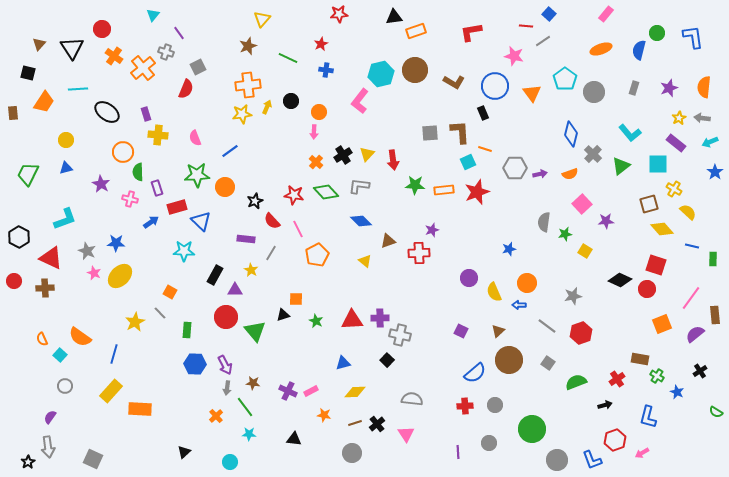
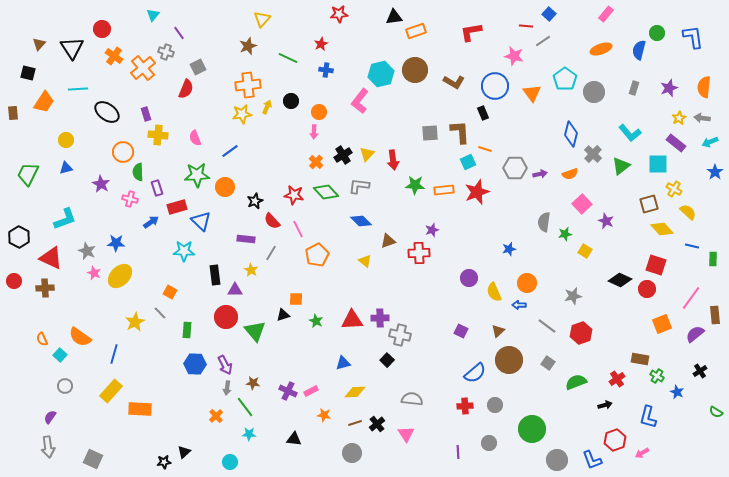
purple star at (606, 221): rotated 28 degrees clockwise
black rectangle at (215, 275): rotated 36 degrees counterclockwise
black star at (28, 462): moved 136 px right; rotated 24 degrees clockwise
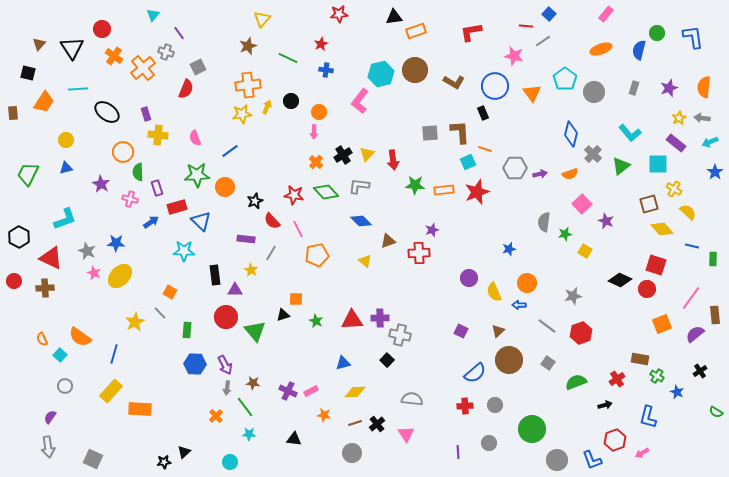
orange pentagon at (317, 255): rotated 15 degrees clockwise
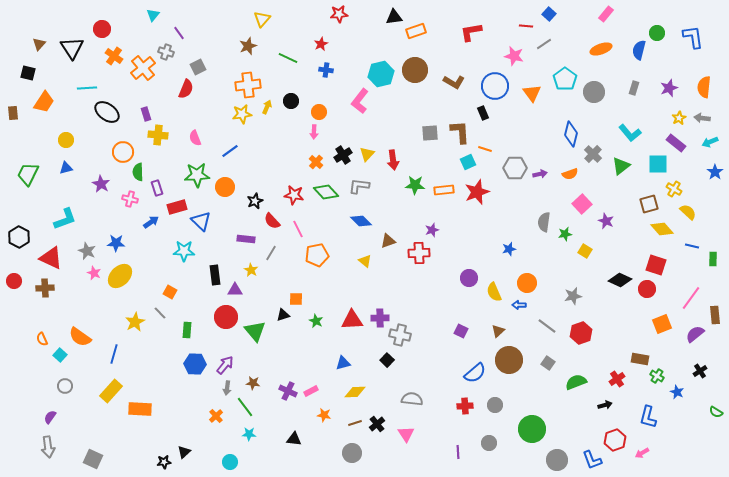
gray line at (543, 41): moved 1 px right, 3 px down
cyan line at (78, 89): moved 9 px right, 1 px up
purple arrow at (225, 365): rotated 114 degrees counterclockwise
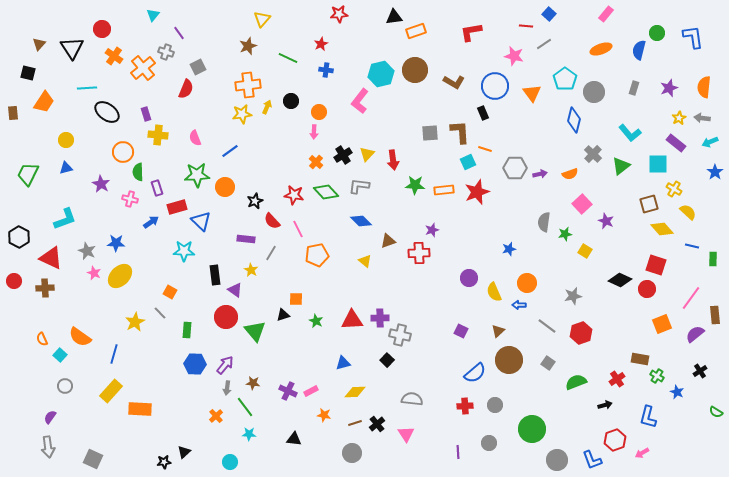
blue diamond at (571, 134): moved 3 px right, 14 px up
purple triangle at (235, 290): rotated 35 degrees clockwise
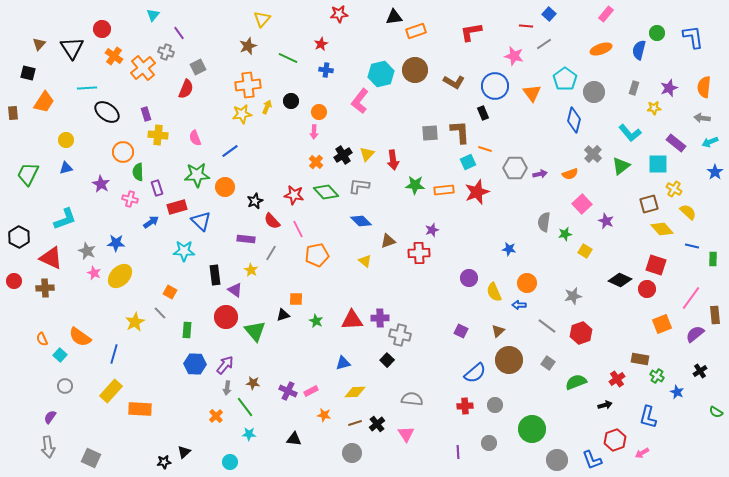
yellow star at (679, 118): moved 25 px left, 10 px up; rotated 24 degrees clockwise
blue star at (509, 249): rotated 24 degrees clockwise
gray square at (93, 459): moved 2 px left, 1 px up
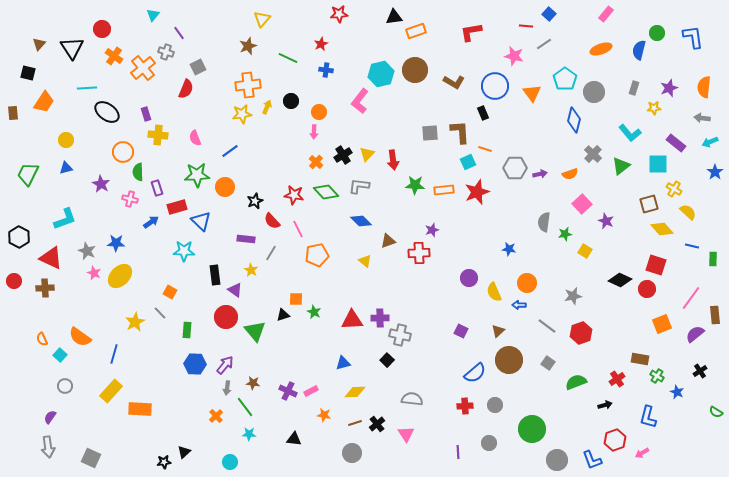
green star at (316, 321): moved 2 px left, 9 px up
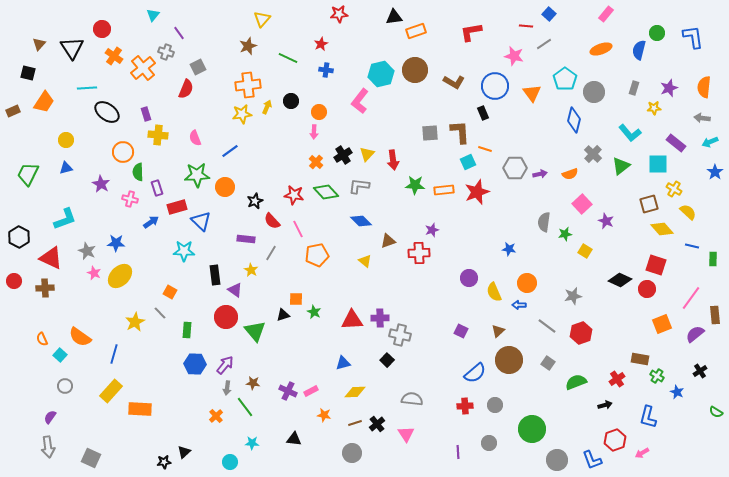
brown rectangle at (13, 113): moved 2 px up; rotated 72 degrees clockwise
cyan star at (249, 434): moved 3 px right, 9 px down
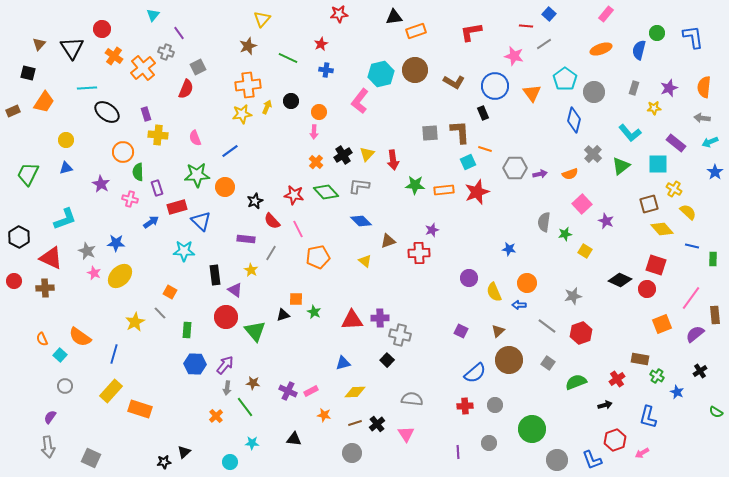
orange pentagon at (317, 255): moved 1 px right, 2 px down
orange rectangle at (140, 409): rotated 15 degrees clockwise
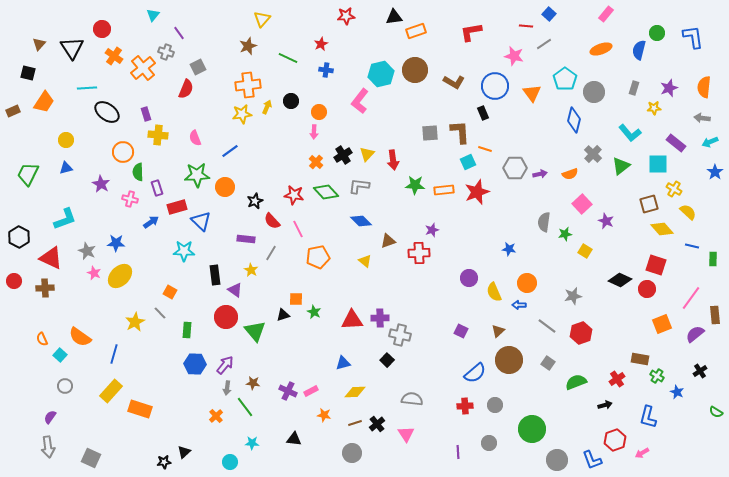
red star at (339, 14): moved 7 px right, 2 px down
